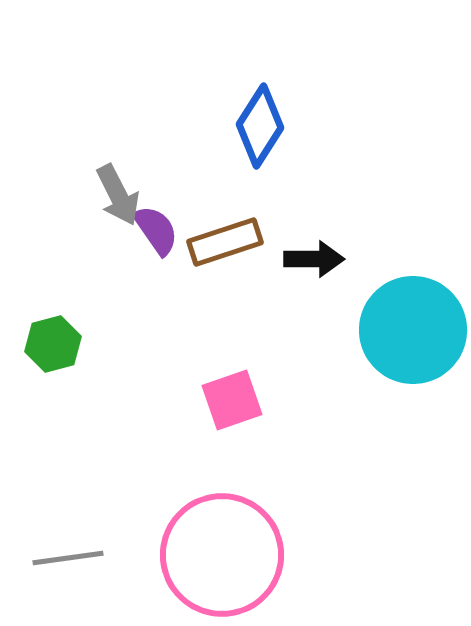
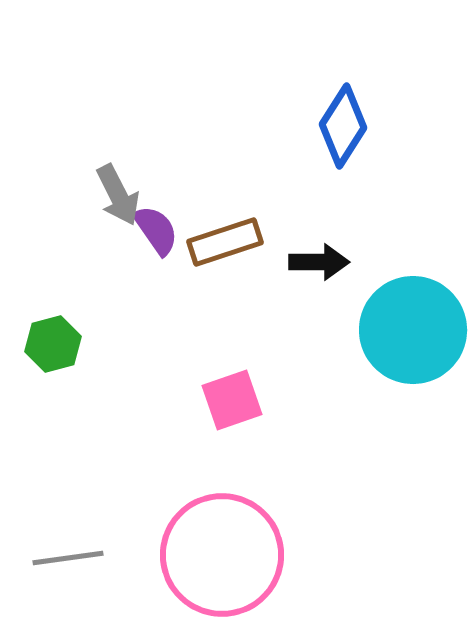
blue diamond: moved 83 px right
black arrow: moved 5 px right, 3 px down
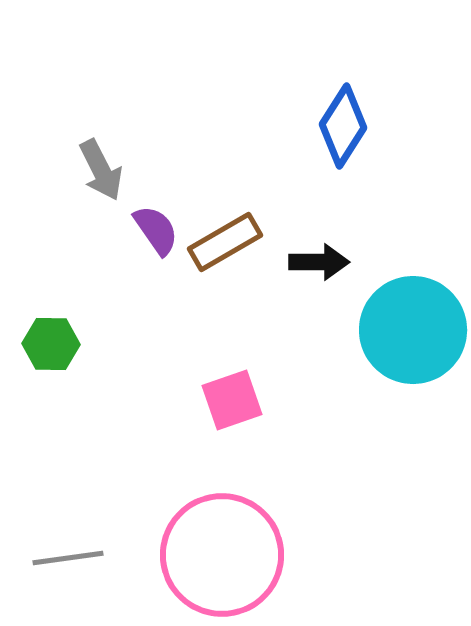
gray arrow: moved 17 px left, 25 px up
brown rectangle: rotated 12 degrees counterclockwise
green hexagon: moved 2 px left; rotated 16 degrees clockwise
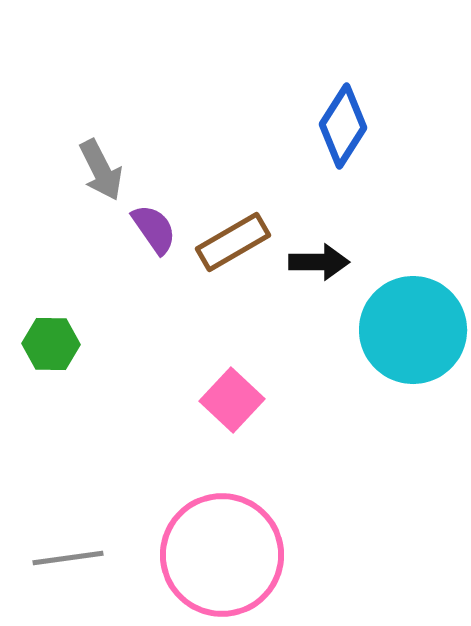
purple semicircle: moved 2 px left, 1 px up
brown rectangle: moved 8 px right
pink square: rotated 28 degrees counterclockwise
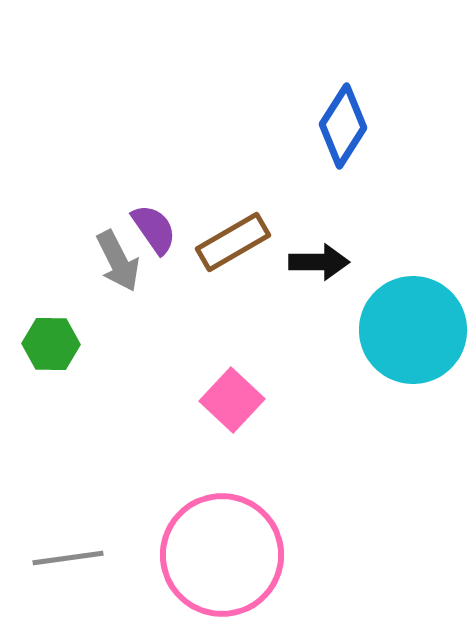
gray arrow: moved 17 px right, 91 px down
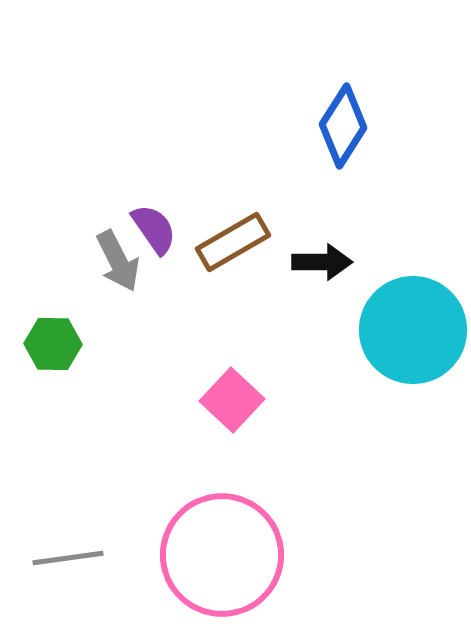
black arrow: moved 3 px right
green hexagon: moved 2 px right
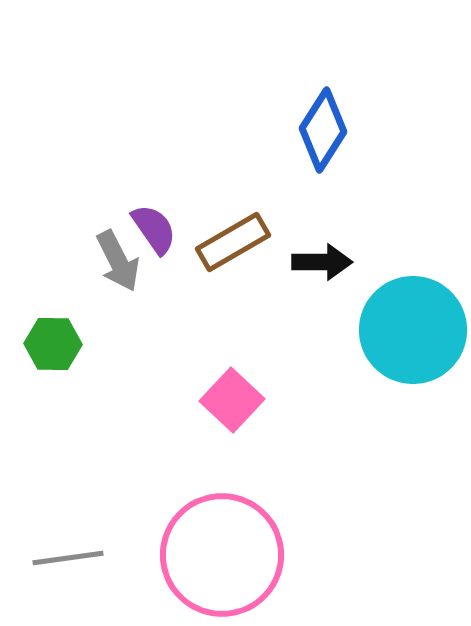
blue diamond: moved 20 px left, 4 px down
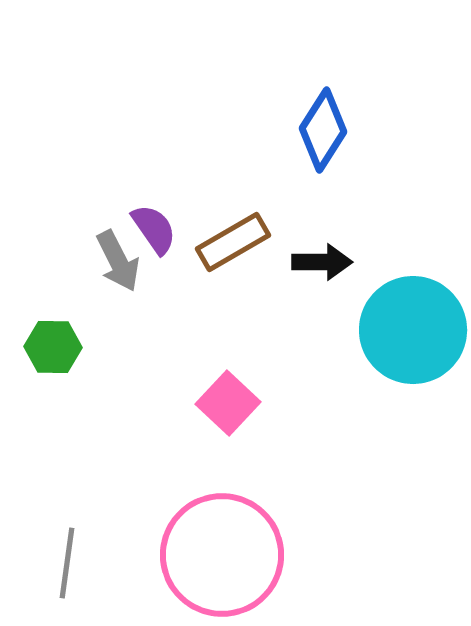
green hexagon: moved 3 px down
pink square: moved 4 px left, 3 px down
gray line: moved 1 px left, 5 px down; rotated 74 degrees counterclockwise
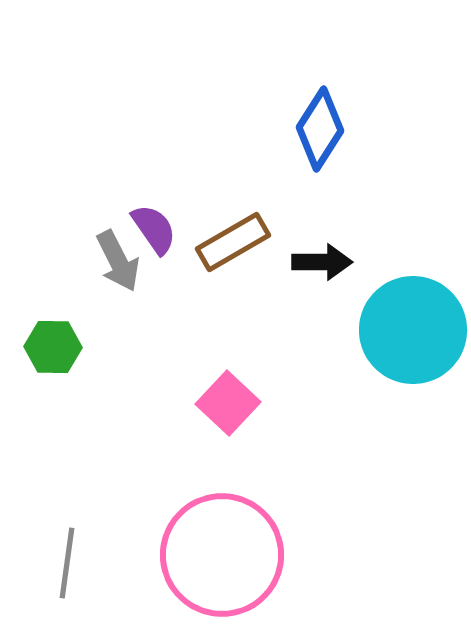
blue diamond: moved 3 px left, 1 px up
